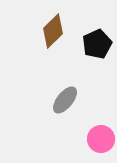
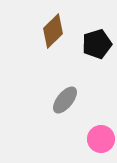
black pentagon: rotated 8 degrees clockwise
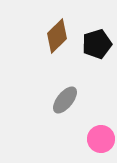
brown diamond: moved 4 px right, 5 px down
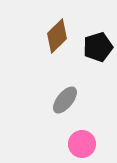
black pentagon: moved 1 px right, 3 px down
pink circle: moved 19 px left, 5 px down
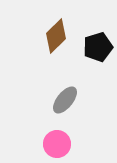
brown diamond: moved 1 px left
pink circle: moved 25 px left
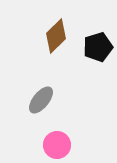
gray ellipse: moved 24 px left
pink circle: moved 1 px down
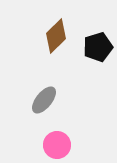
gray ellipse: moved 3 px right
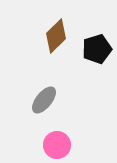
black pentagon: moved 1 px left, 2 px down
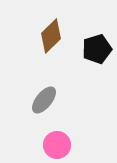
brown diamond: moved 5 px left
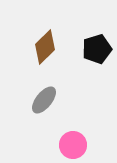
brown diamond: moved 6 px left, 11 px down
pink circle: moved 16 px right
